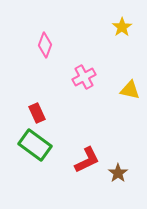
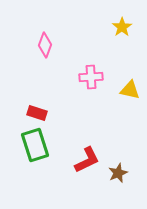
pink cross: moved 7 px right; rotated 25 degrees clockwise
red rectangle: rotated 48 degrees counterclockwise
green rectangle: rotated 36 degrees clockwise
brown star: rotated 12 degrees clockwise
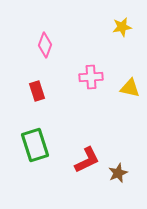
yellow star: rotated 24 degrees clockwise
yellow triangle: moved 2 px up
red rectangle: moved 22 px up; rotated 54 degrees clockwise
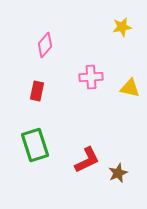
pink diamond: rotated 20 degrees clockwise
red rectangle: rotated 30 degrees clockwise
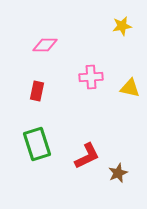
yellow star: moved 1 px up
pink diamond: rotated 50 degrees clockwise
green rectangle: moved 2 px right, 1 px up
red L-shape: moved 4 px up
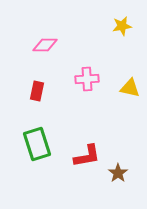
pink cross: moved 4 px left, 2 px down
red L-shape: rotated 16 degrees clockwise
brown star: rotated 12 degrees counterclockwise
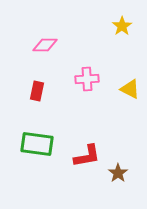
yellow star: rotated 24 degrees counterclockwise
yellow triangle: moved 1 px down; rotated 15 degrees clockwise
green rectangle: rotated 64 degrees counterclockwise
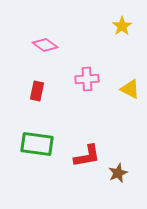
pink diamond: rotated 35 degrees clockwise
brown star: rotated 12 degrees clockwise
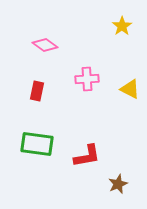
brown star: moved 11 px down
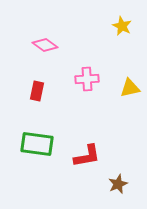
yellow star: rotated 12 degrees counterclockwise
yellow triangle: moved 1 px up; rotated 40 degrees counterclockwise
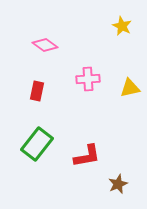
pink cross: moved 1 px right
green rectangle: rotated 60 degrees counterclockwise
